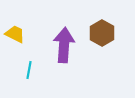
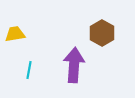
yellow trapezoid: rotated 35 degrees counterclockwise
purple arrow: moved 10 px right, 20 px down
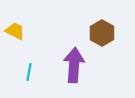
yellow trapezoid: moved 3 px up; rotated 35 degrees clockwise
cyan line: moved 2 px down
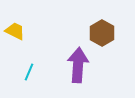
purple arrow: moved 4 px right
cyan line: rotated 12 degrees clockwise
